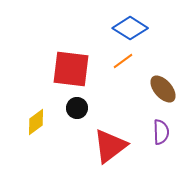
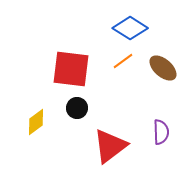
brown ellipse: moved 21 px up; rotated 8 degrees counterclockwise
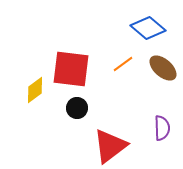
blue diamond: moved 18 px right; rotated 8 degrees clockwise
orange line: moved 3 px down
yellow diamond: moved 1 px left, 32 px up
purple semicircle: moved 1 px right, 4 px up
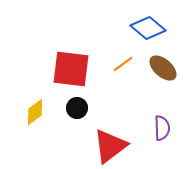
yellow diamond: moved 22 px down
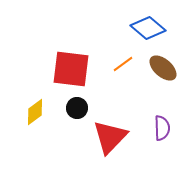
red triangle: moved 9 px up; rotated 9 degrees counterclockwise
